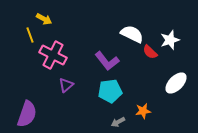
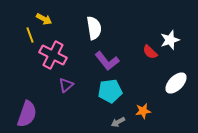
white semicircle: moved 38 px left, 6 px up; rotated 55 degrees clockwise
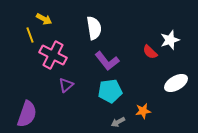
white ellipse: rotated 15 degrees clockwise
